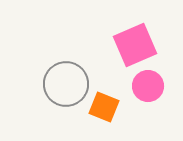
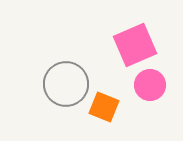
pink circle: moved 2 px right, 1 px up
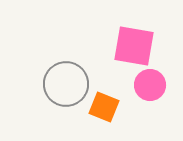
pink square: moved 1 px left, 1 px down; rotated 33 degrees clockwise
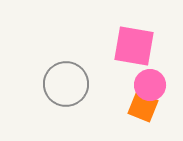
orange square: moved 39 px right
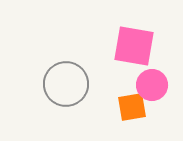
pink circle: moved 2 px right
orange square: moved 11 px left; rotated 32 degrees counterclockwise
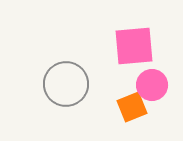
pink square: rotated 15 degrees counterclockwise
orange square: rotated 12 degrees counterclockwise
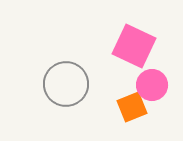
pink square: rotated 30 degrees clockwise
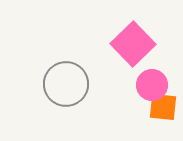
pink square: moved 1 px left, 2 px up; rotated 21 degrees clockwise
orange square: moved 31 px right; rotated 28 degrees clockwise
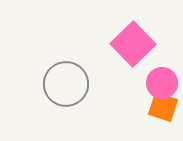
pink circle: moved 10 px right, 2 px up
orange square: rotated 12 degrees clockwise
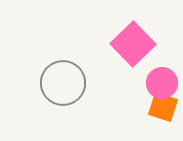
gray circle: moved 3 px left, 1 px up
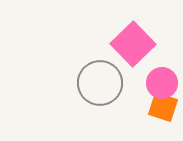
gray circle: moved 37 px right
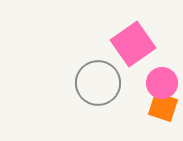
pink square: rotated 9 degrees clockwise
gray circle: moved 2 px left
